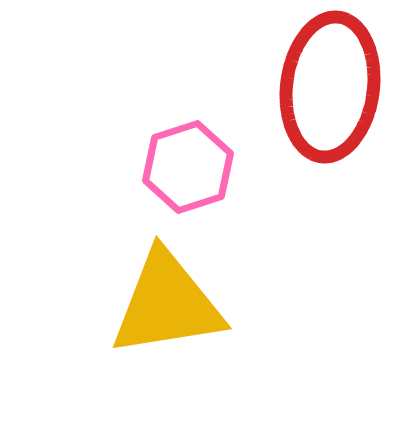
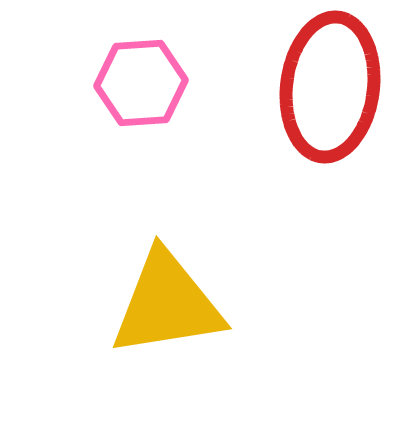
pink hexagon: moved 47 px left, 84 px up; rotated 14 degrees clockwise
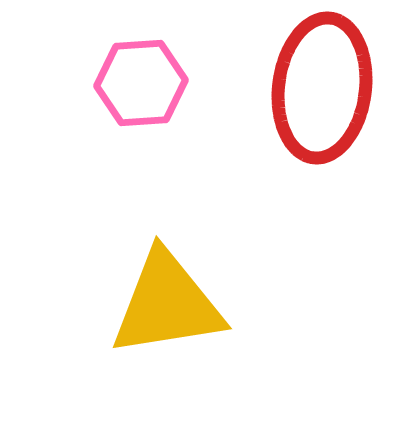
red ellipse: moved 8 px left, 1 px down
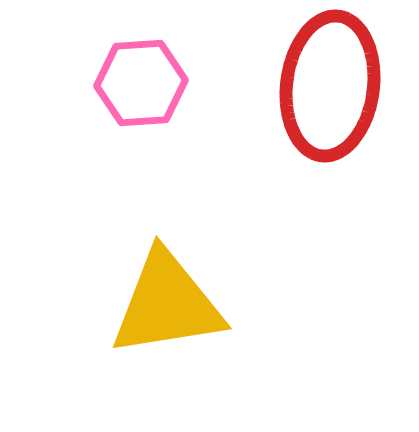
red ellipse: moved 8 px right, 2 px up
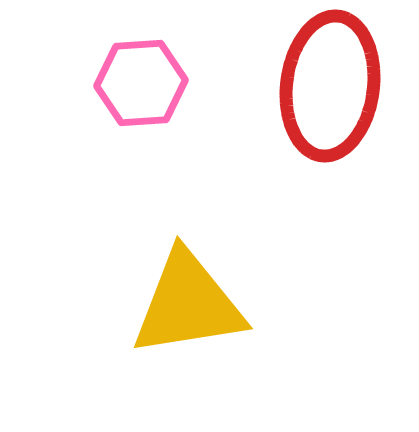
yellow triangle: moved 21 px right
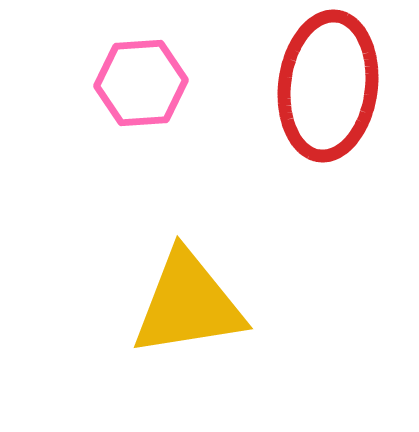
red ellipse: moved 2 px left
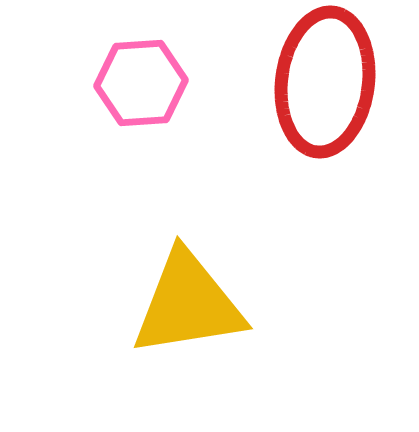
red ellipse: moved 3 px left, 4 px up
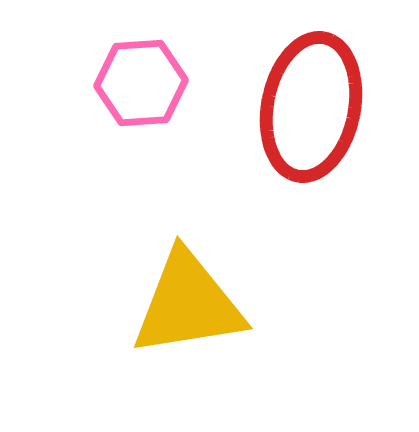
red ellipse: moved 14 px left, 25 px down; rotated 4 degrees clockwise
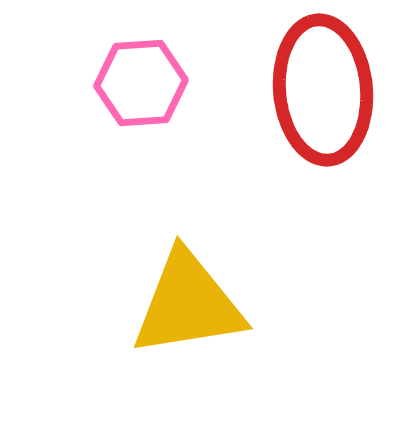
red ellipse: moved 12 px right, 17 px up; rotated 16 degrees counterclockwise
